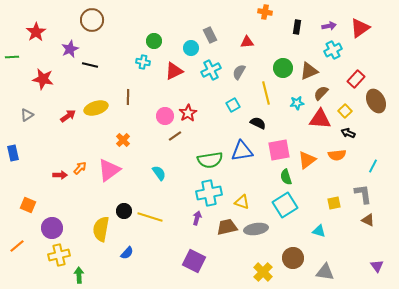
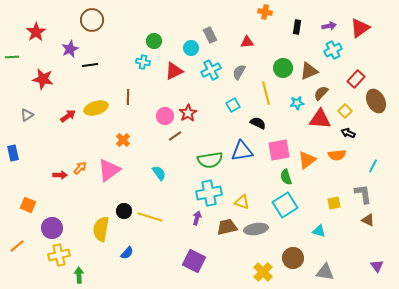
black line at (90, 65): rotated 21 degrees counterclockwise
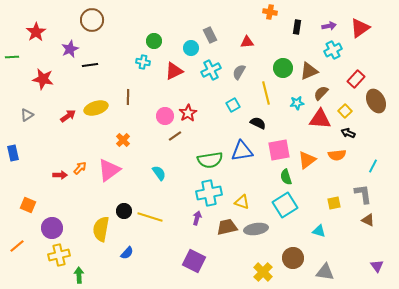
orange cross at (265, 12): moved 5 px right
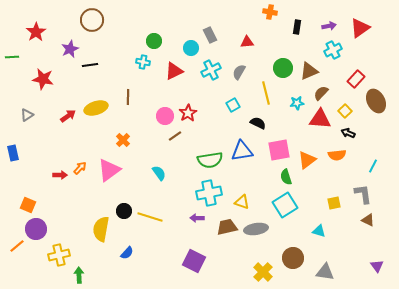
purple arrow at (197, 218): rotated 104 degrees counterclockwise
purple circle at (52, 228): moved 16 px left, 1 px down
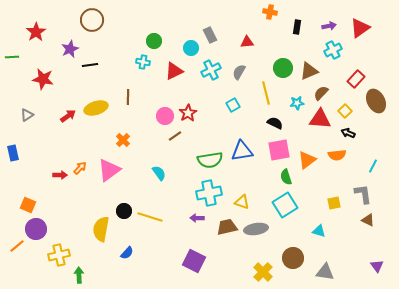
black semicircle at (258, 123): moved 17 px right
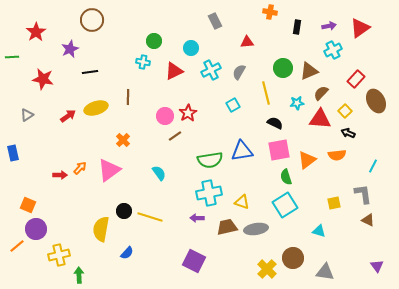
gray rectangle at (210, 35): moved 5 px right, 14 px up
black line at (90, 65): moved 7 px down
yellow cross at (263, 272): moved 4 px right, 3 px up
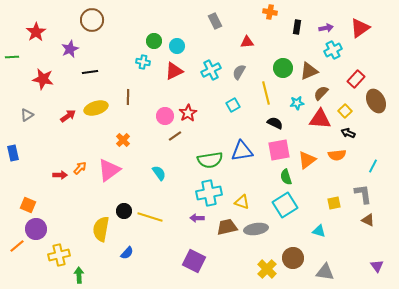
purple arrow at (329, 26): moved 3 px left, 2 px down
cyan circle at (191, 48): moved 14 px left, 2 px up
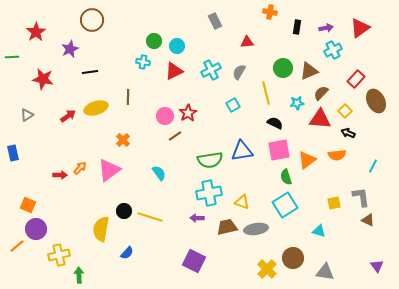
gray L-shape at (363, 194): moved 2 px left, 3 px down
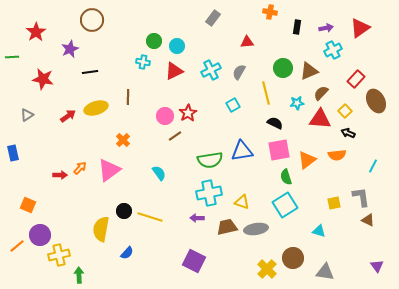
gray rectangle at (215, 21): moved 2 px left, 3 px up; rotated 63 degrees clockwise
purple circle at (36, 229): moved 4 px right, 6 px down
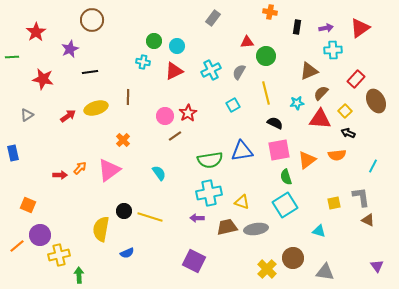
cyan cross at (333, 50): rotated 24 degrees clockwise
green circle at (283, 68): moved 17 px left, 12 px up
blue semicircle at (127, 253): rotated 24 degrees clockwise
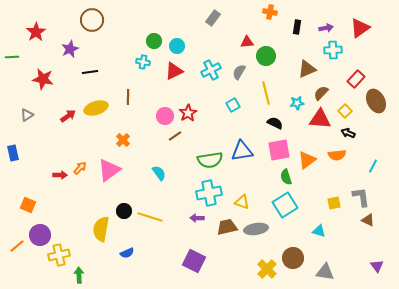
brown triangle at (309, 71): moved 2 px left, 2 px up
